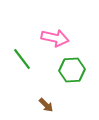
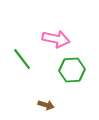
pink arrow: moved 1 px right, 1 px down
brown arrow: rotated 28 degrees counterclockwise
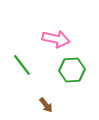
green line: moved 6 px down
brown arrow: rotated 35 degrees clockwise
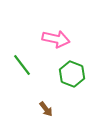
green hexagon: moved 4 px down; rotated 25 degrees clockwise
brown arrow: moved 4 px down
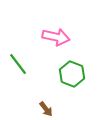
pink arrow: moved 2 px up
green line: moved 4 px left, 1 px up
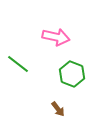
green line: rotated 15 degrees counterclockwise
brown arrow: moved 12 px right
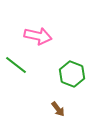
pink arrow: moved 18 px left, 1 px up
green line: moved 2 px left, 1 px down
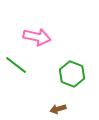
pink arrow: moved 1 px left, 1 px down
brown arrow: rotated 112 degrees clockwise
